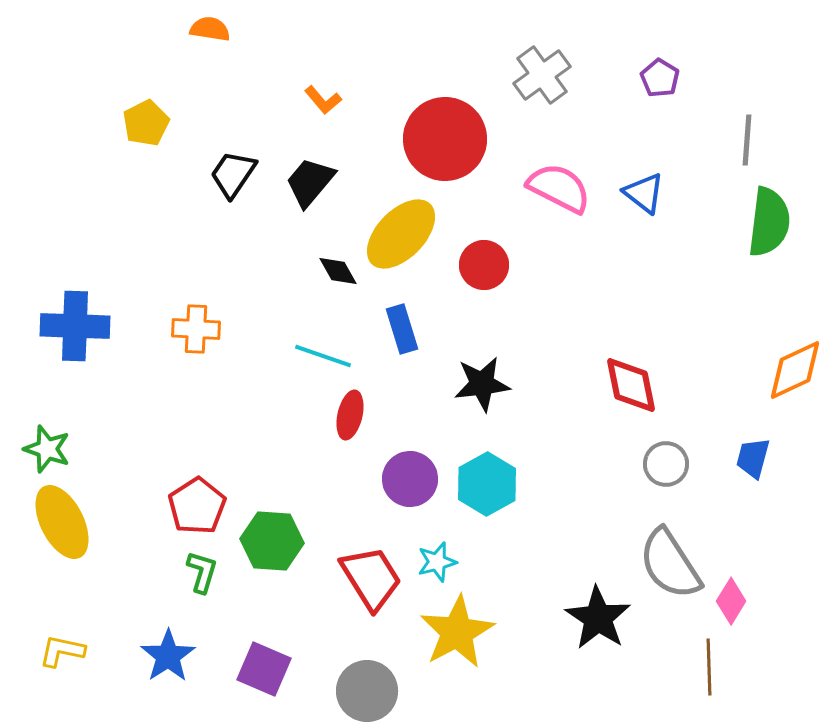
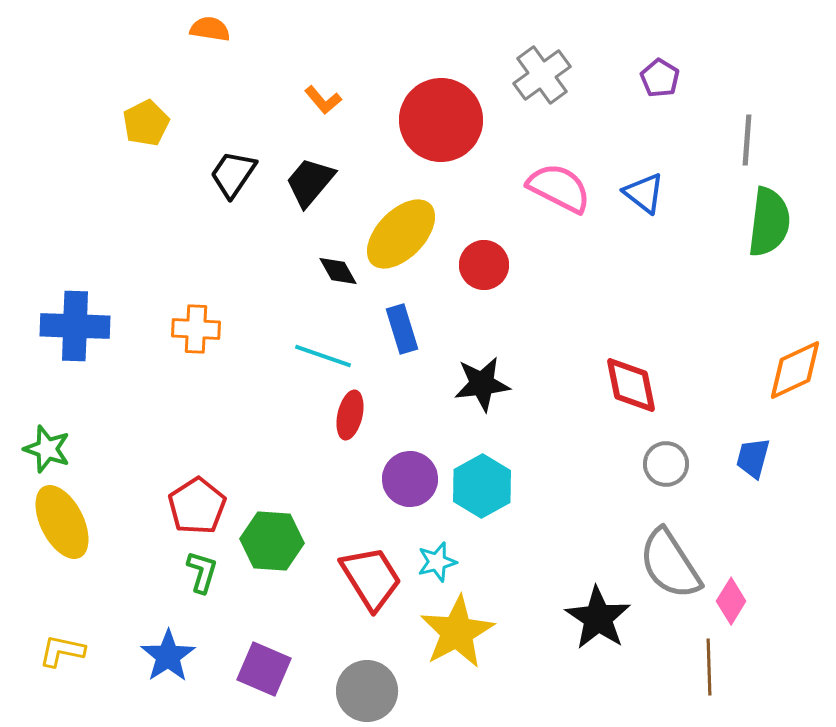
red circle at (445, 139): moved 4 px left, 19 px up
cyan hexagon at (487, 484): moved 5 px left, 2 px down
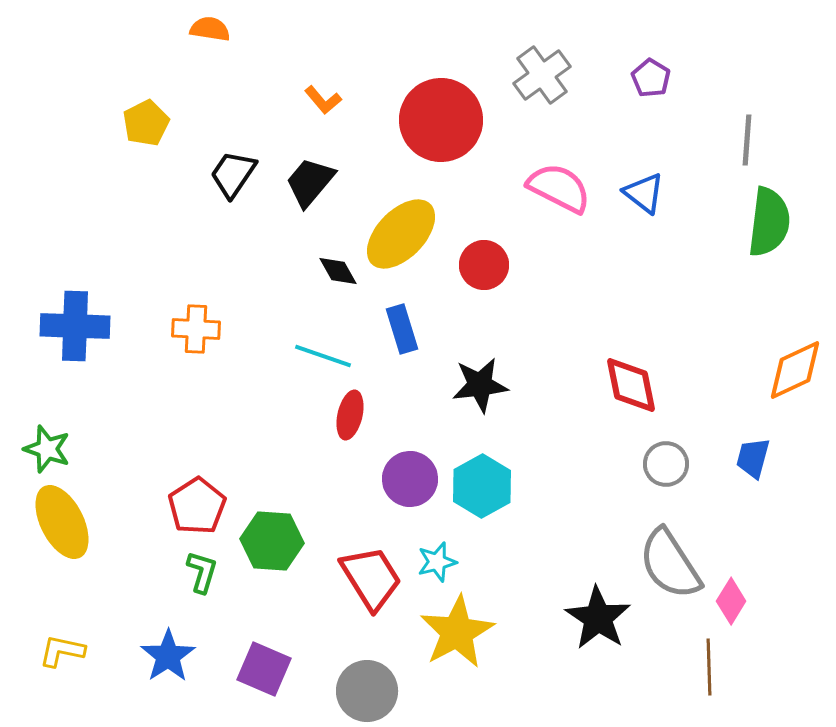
purple pentagon at (660, 78): moved 9 px left
black star at (482, 384): moved 2 px left, 1 px down
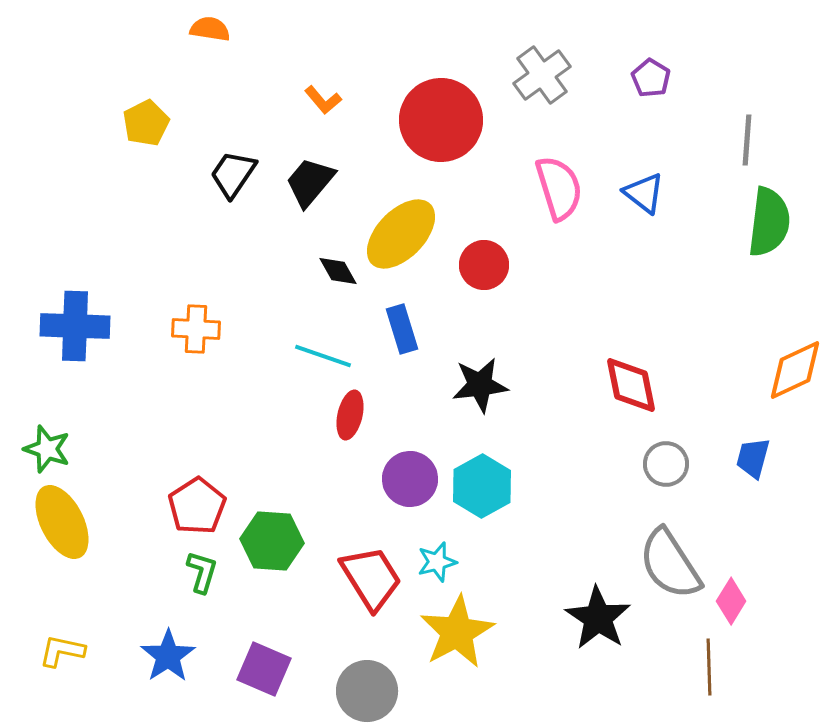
pink semicircle at (559, 188): rotated 46 degrees clockwise
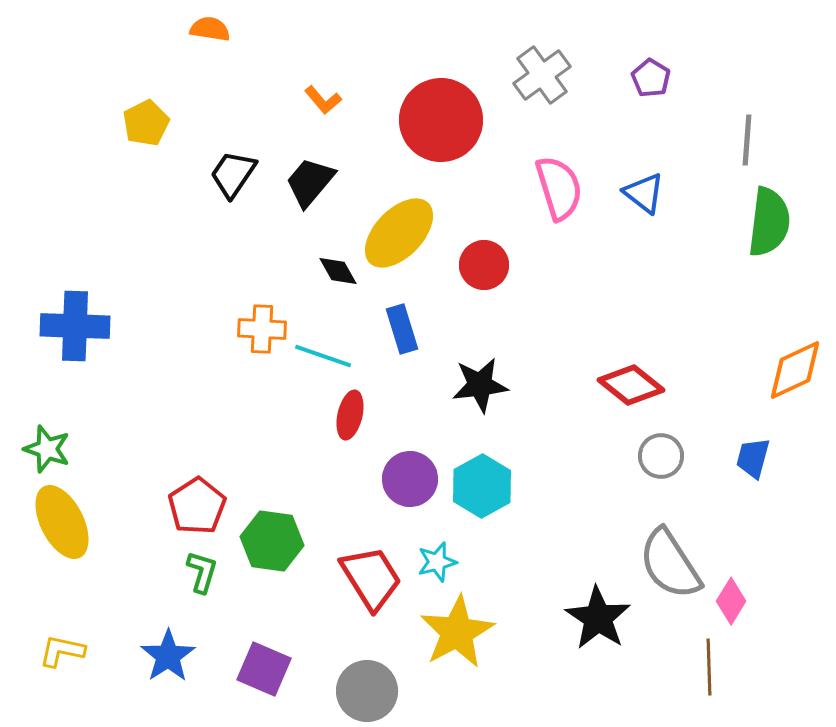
yellow ellipse at (401, 234): moved 2 px left, 1 px up
orange cross at (196, 329): moved 66 px right
red diamond at (631, 385): rotated 40 degrees counterclockwise
gray circle at (666, 464): moved 5 px left, 8 px up
green hexagon at (272, 541): rotated 4 degrees clockwise
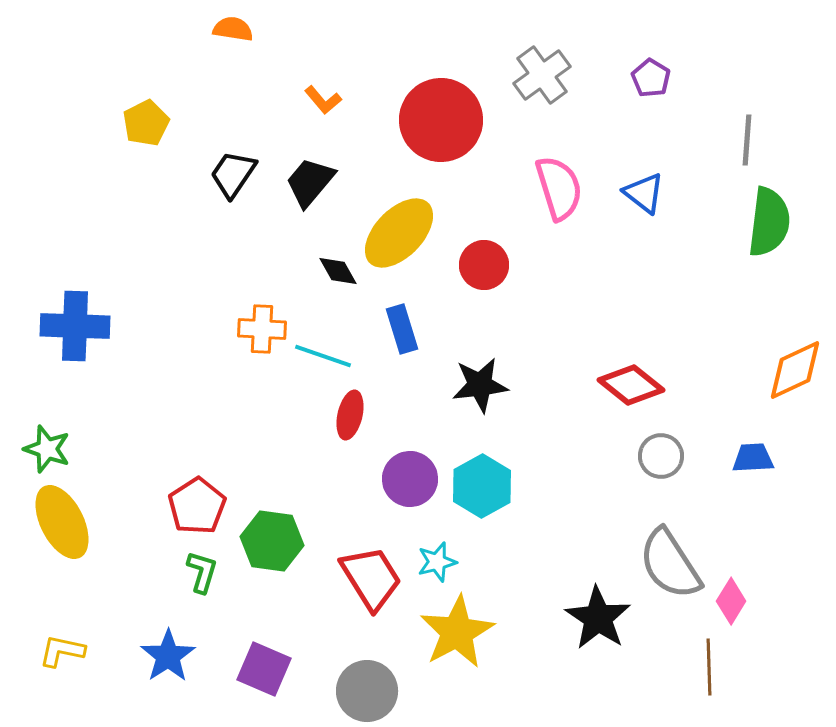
orange semicircle at (210, 29): moved 23 px right
blue trapezoid at (753, 458): rotated 72 degrees clockwise
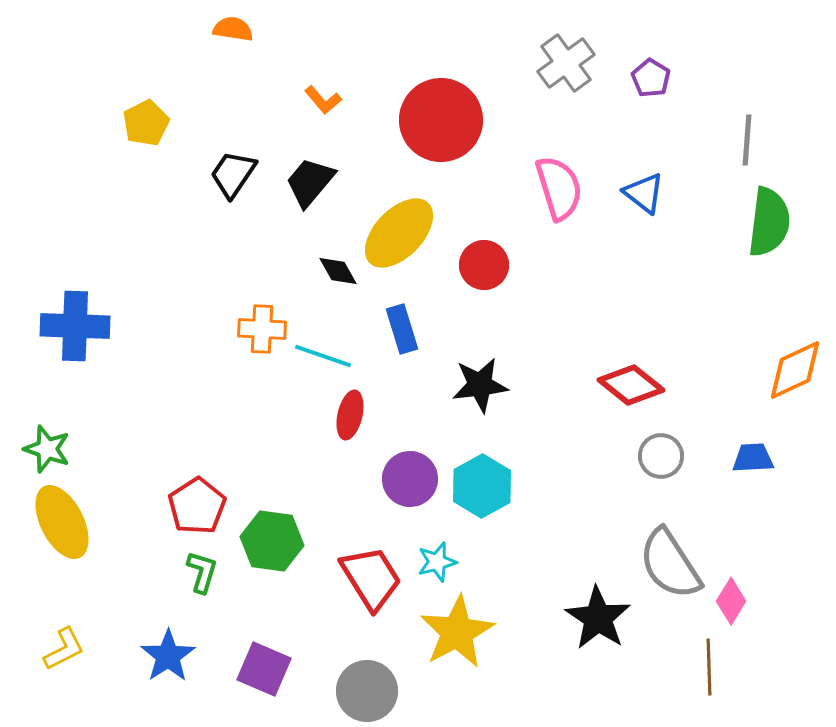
gray cross at (542, 75): moved 24 px right, 12 px up
yellow L-shape at (62, 651): moved 2 px right, 2 px up; rotated 141 degrees clockwise
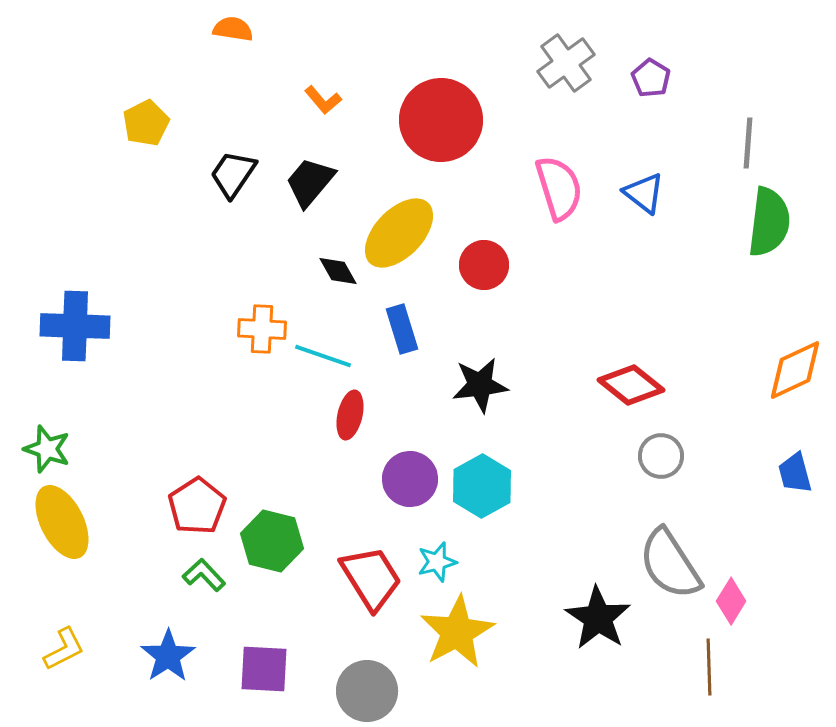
gray line at (747, 140): moved 1 px right, 3 px down
blue trapezoid at (753, 458): moved 42 px right, 15 px down; rotated 102 degrees counterclockwise
green hexagon at (272, 541): rotated 6 degrees clockwise
green L-shape at (202, 572): moved 2 px right, 3 px down; rotated 60 degrees counterclockwise
purple square at (264, 669): rotated 20 degrees counterclockwise
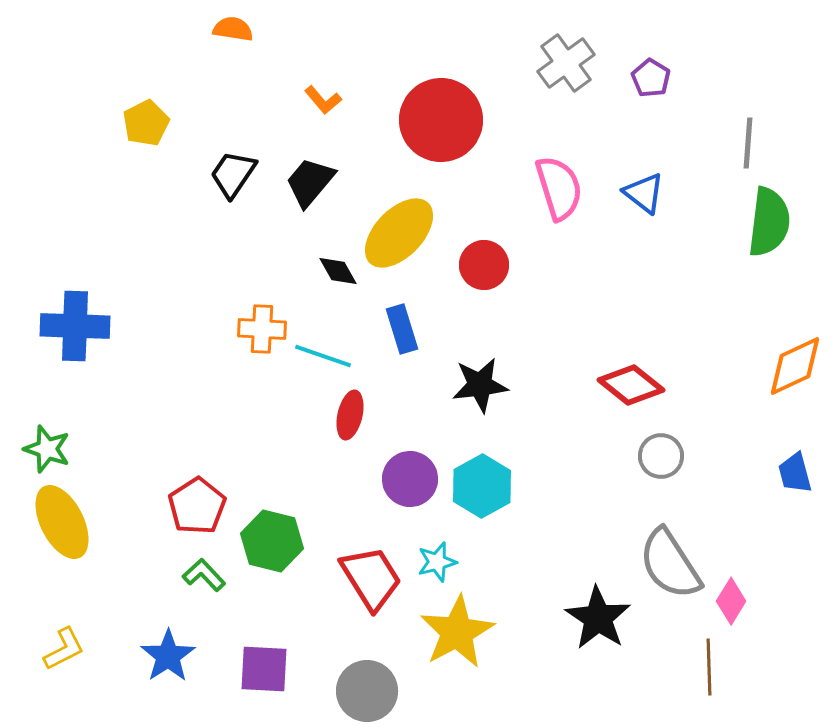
orange diamond at (795, 370): moved 4 px up
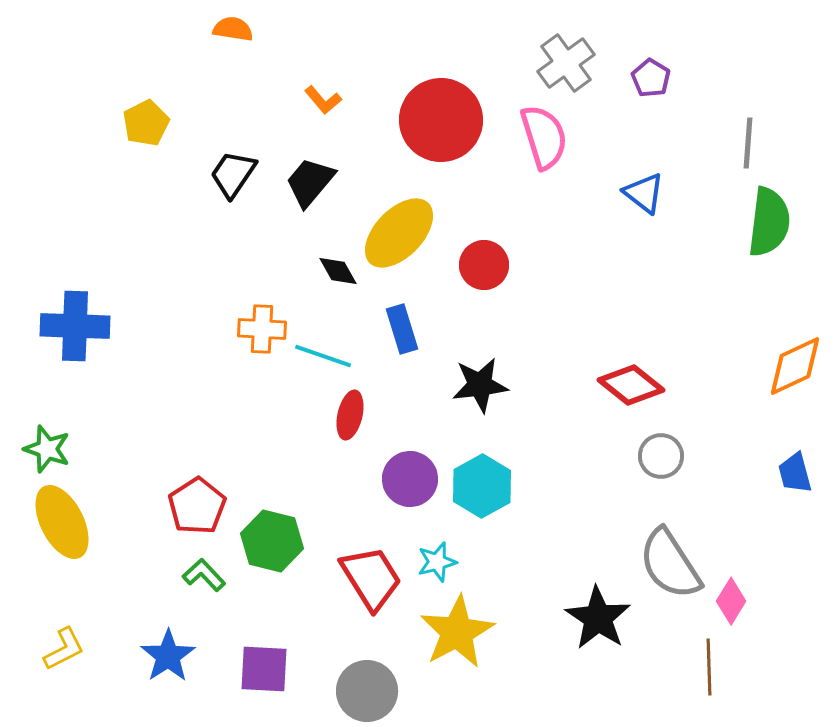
pink semicircle at (559, 188): moved 15 px left, 51 px up
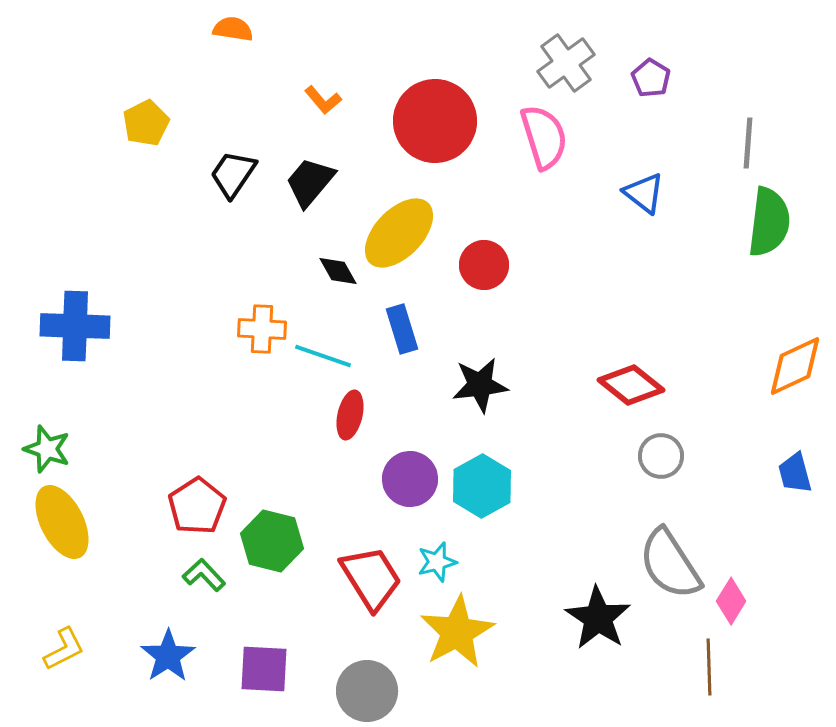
red circle at (441, 120): moved 6 px left, 1 px down
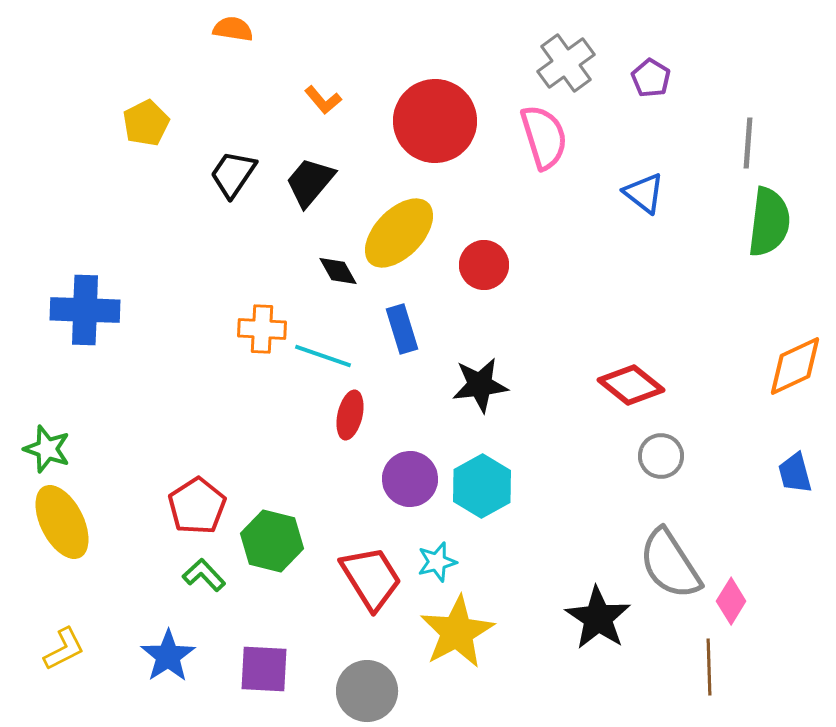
blue cross at (75, 326): moved 10 px right, 16 px up
